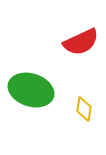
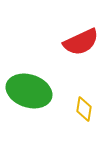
green ellipse: moved 2 px left, 1 px down
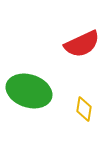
red semicircle: moved 1 px right, 2 px down
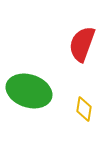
red semicircle: rotated 135 degrees clockwise
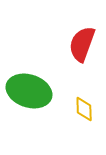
yellow diamond: rotated 10 degrees counterclockwise
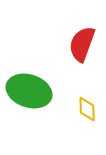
yellow diamond: moved 3 px right
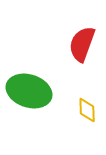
yellow diamond: moved 1 px down
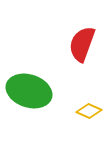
yellow diamond: moved 2 px right, 1 px down; rotated 65 degrees counterclockwise
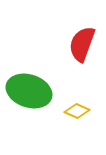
yellow diamond: moved 12 px left
